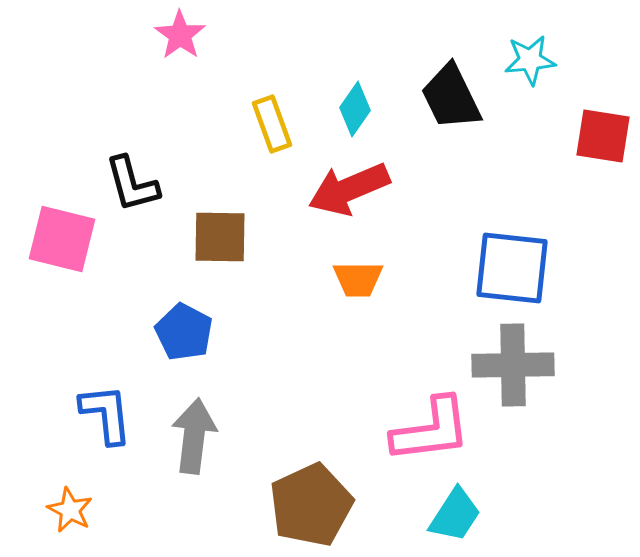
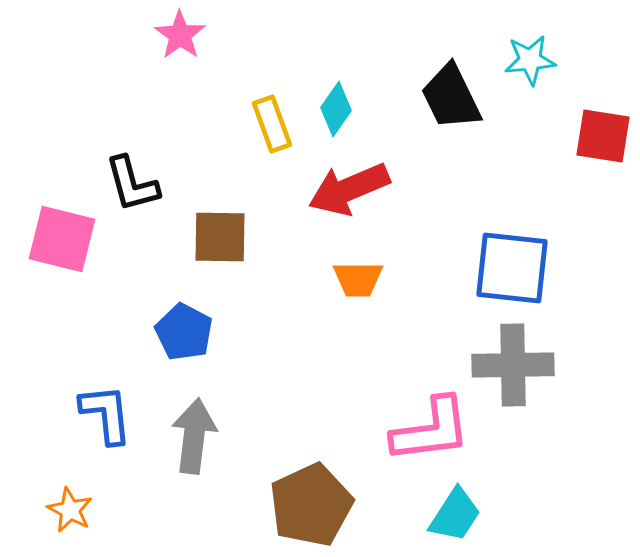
cyan diamond: moved 19 px left
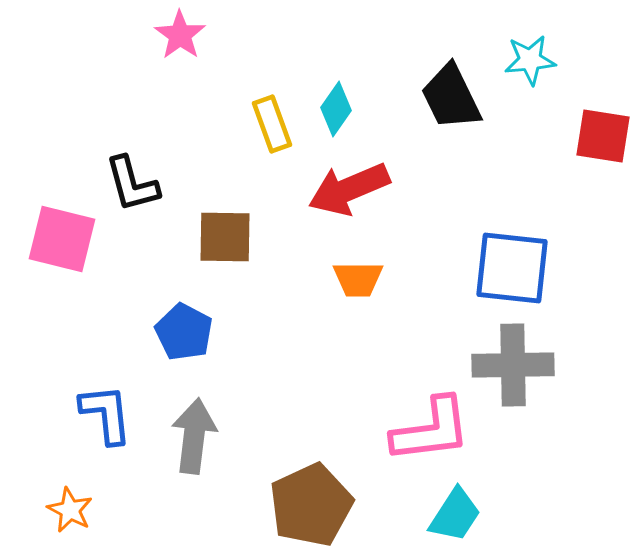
brown square: moved 5 px right
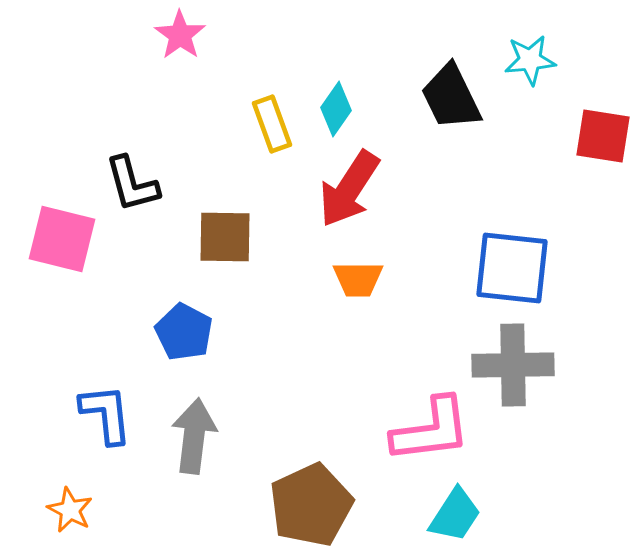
red arrow: rotated 34 degrees counterclockwise
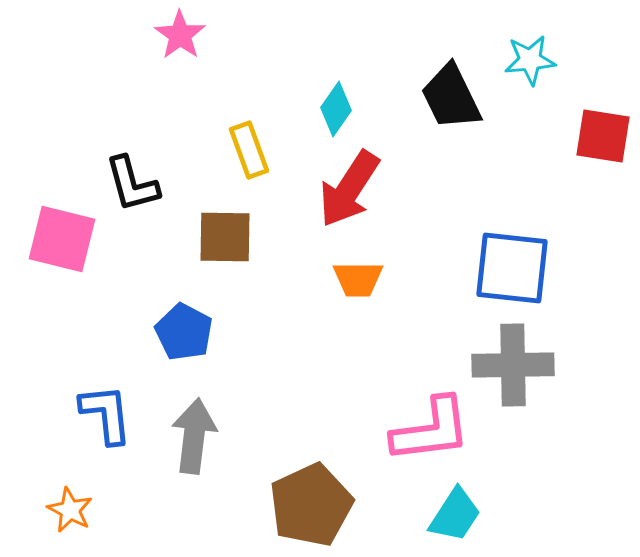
yellow rectangle: moved 23 px left, 26 px down
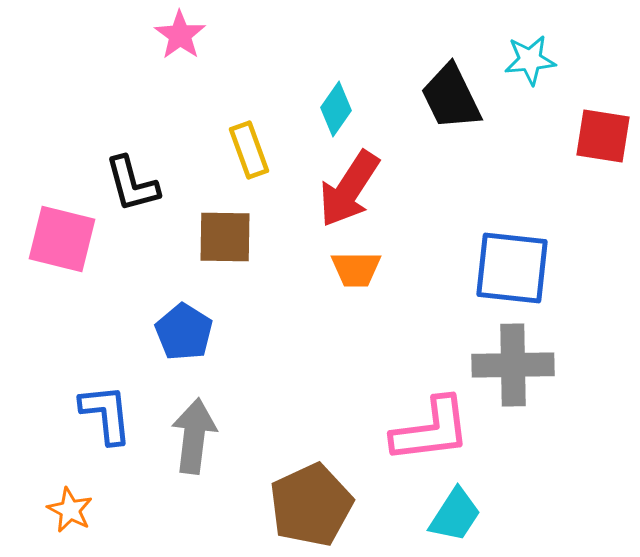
orange trapezoid: moved 2 px left, 10 px up
blue pentagon: rotated 4 degrees clockwise
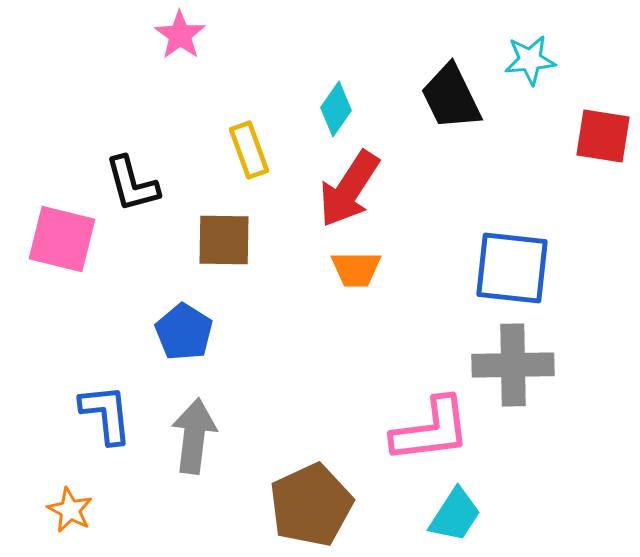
brown square: moved 1 px left, 3 px down
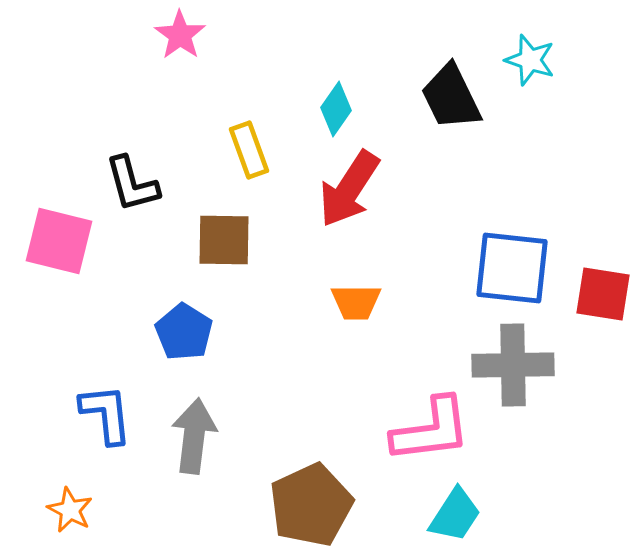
cyan star: rotated 24 degrees clockwise
red square: moved 158 px down
pink square: moved 3 px left, 2 px down
orange trapezoid: moved 33 px down
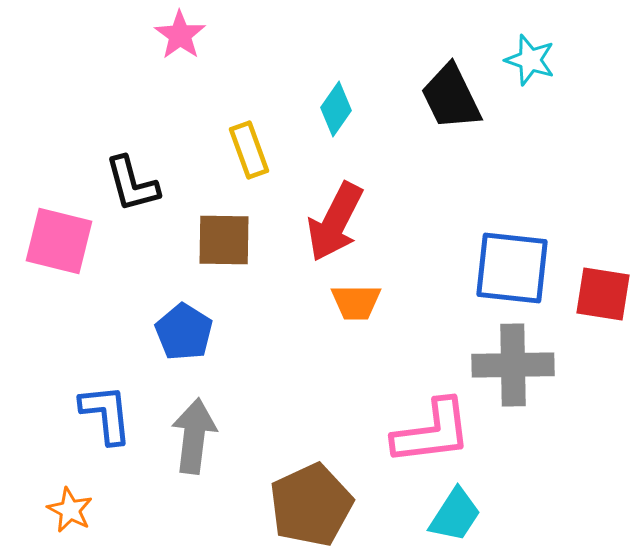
red arrow: moved 14 px left, 33 px down; rotated 6 degrees counterclockwise
pink L-shape: moved 1 px right, 2 px down
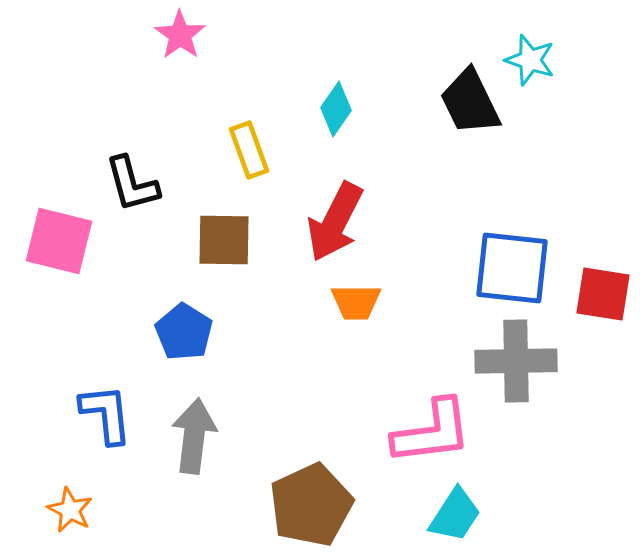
black trapezoid: moved 19 px right, 5 px down
gray cross: moved 3 px right, 4 px up
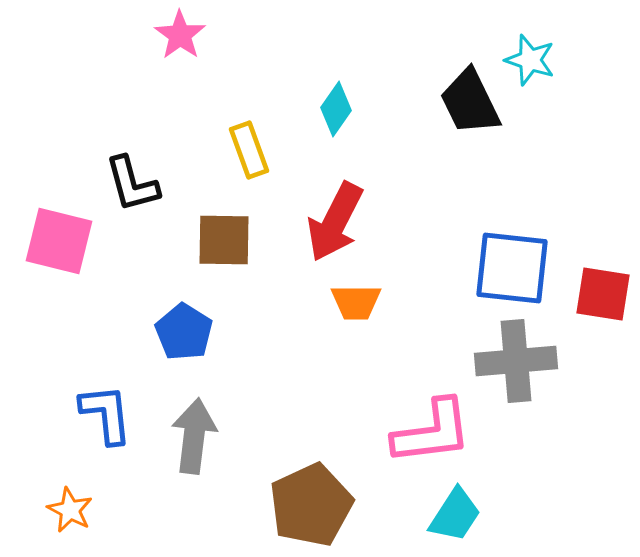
gray cross: rotated 4 degrees counterclockwise
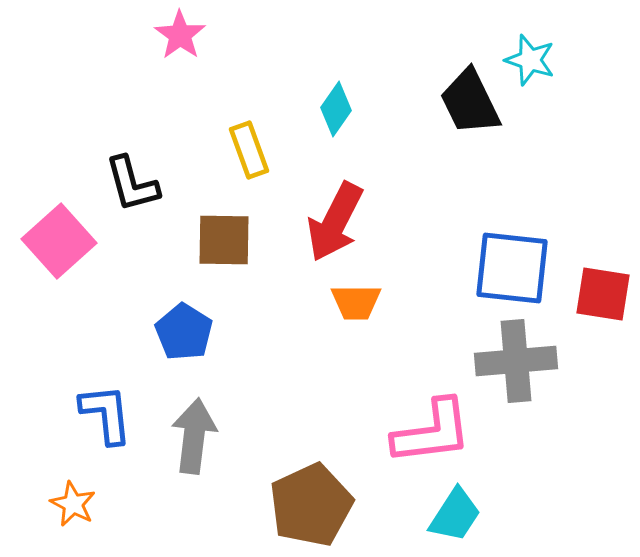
pink square: rotated 34 degrees clockwise
orange star: moved 3 px right, 6 px up
